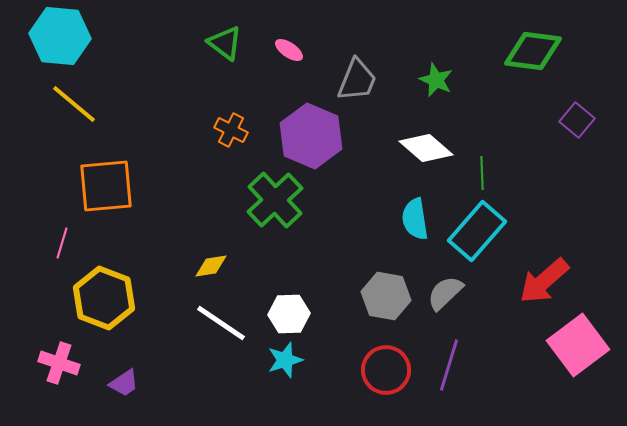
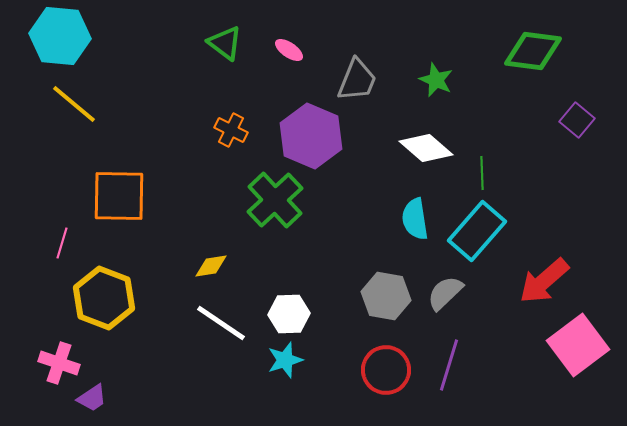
orange square: moved 13 px right, 10 px down; rotated 6 degrees clockwise
purple trapezoid: moved 32 px left, 15 px down
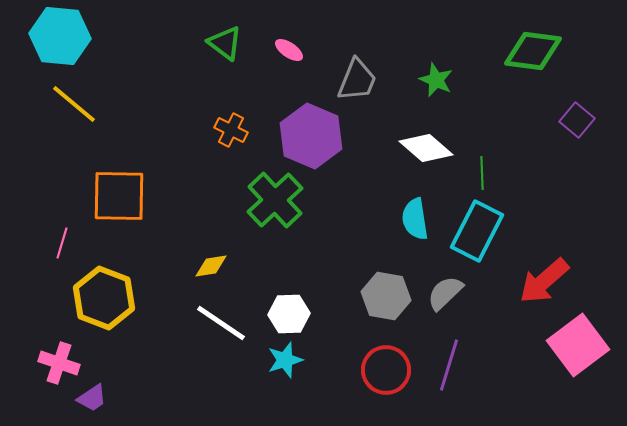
cyan rectangle: rotated 14 degrees counterclockwise
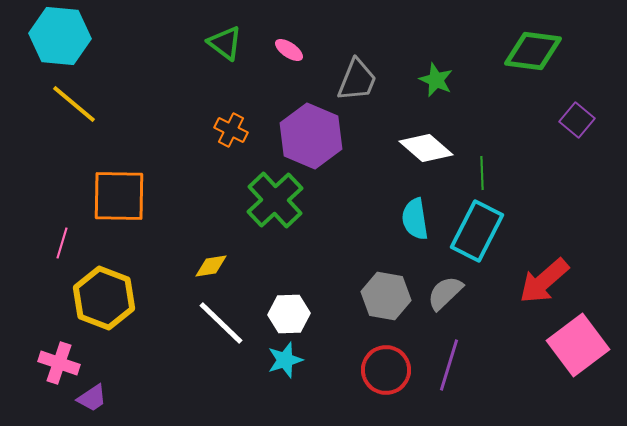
white line: rotated 10 degrees clockwise
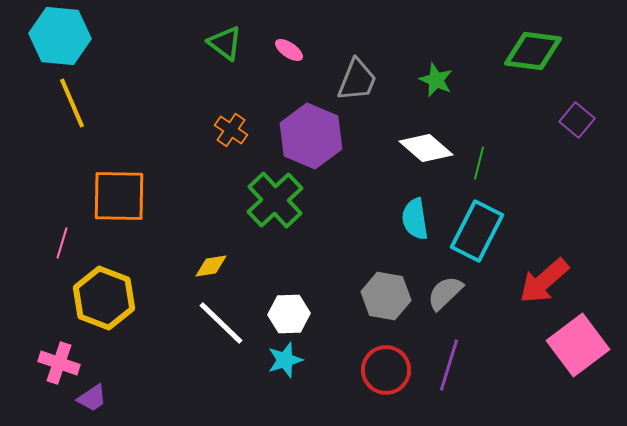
yellow line: moved 2 px left, 1 px up; rotated 27 degrees clockwise
orange cross: rotated 8 degrees clockwise
green line: moved 3 px left, 10 px up; rotated 16 degrees clockwise
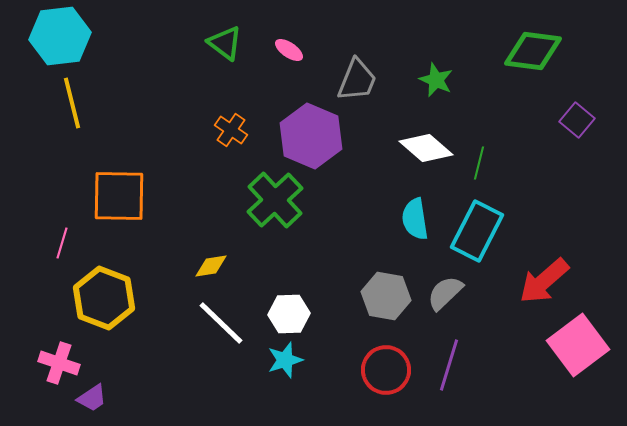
cyan hexagon: rotated 12 degrees counterclockwise
yellow line: rotated 9 degrees clockwise
